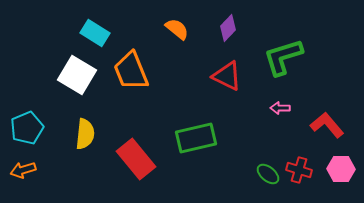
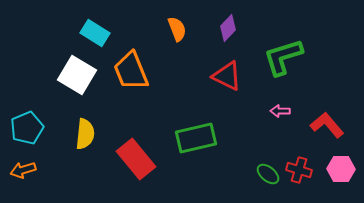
orange semicircle: rotated 30 degrees clockwise
pink arrow: moved 3 px down
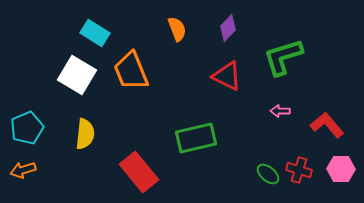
red rectangle: moved 3 px right, 13 px down
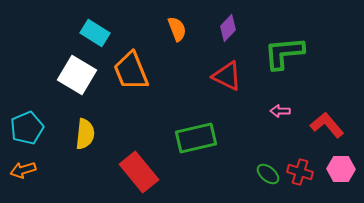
green L-shape: moved 1 px right, 4 px up; rotated 12 degrees clockwise
red cross: moved 1 px right, 2 px down
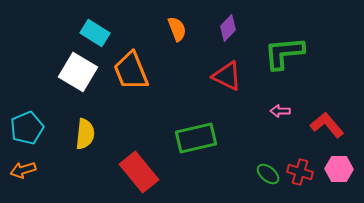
white square: moved 1 px right, 3 px up
pink hexagon: moved 2 px left
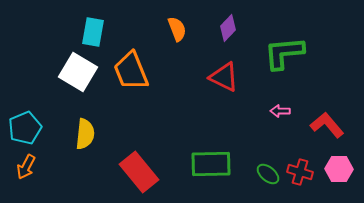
cyan rectangle: moved 2 px left, 1 px up; rotated 68 degrees clockwise
red triangle: moved 3 px left, 1 px down
cyan pentagon: moved 2 px left
green rectangle: moved 15 px right, 26 px down; rotated 12 degrees clockwise
orange arrow: moved 3 px right, 3 px up; rotated 45 degrees counterclockwise
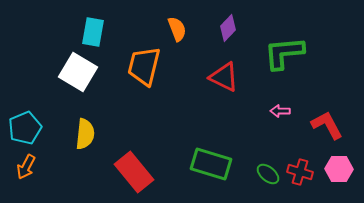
orange trapezoid: moved 13 px right, 5 px up; rotated 36 degrees clockwise
red L-shape: rotated 12 degrees clockwise
green rectangle: rotated 18 degrees clockwise
red rectangle: moved 5 px left
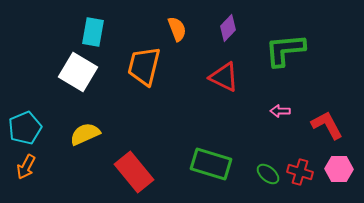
green L-shape: moved 1 px right, 3 px up
yellow semicircle: rotated 120 degrees counterclockwise
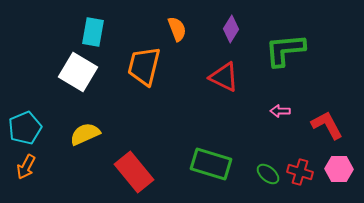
purple diamond: moved 3 px right, 1 px down; rotated 12 degrees counterclockwise
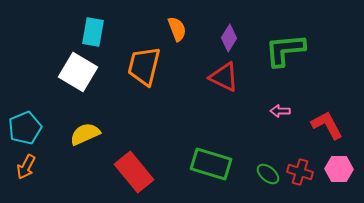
purple diamond: moved 2 px left, 9 px down
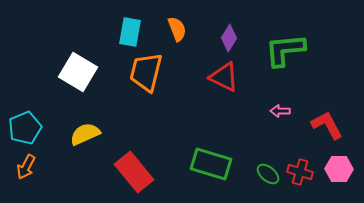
cyan rectangle: moved 37 px right
orange trapezoid: moved 2 px right, 6 px down
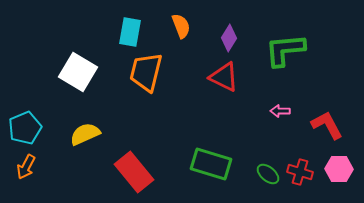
orange semicircle: moved 4 px right, 3 px up
